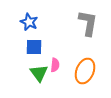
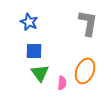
blue square: moved 4 px down
pink semicircle: moved 7 px right, 18 px down
green triangle: moved 1 px right
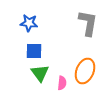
blue star: moved 1 px down; rotated 18 degrees counterclockwise
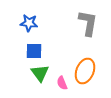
pink semicircle: rotated 152 degrees clockwise
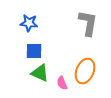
green triangle: rotated 30 degrees counterclockwise
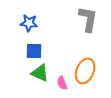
gray L-shape: moved 4 px up
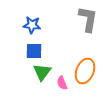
blue star: moved 3 px right, 2 px down
green triangle: moved 2 px right, 1 px up; rotated 42 degrees clockwise
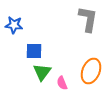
blue star: moved 18 px left
orange ellipse: moved 6 px right
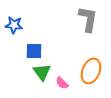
green triangle: rotated 12 degrees counterclockwise
pink semicircle: rotated 24 degrees counterclockwise
